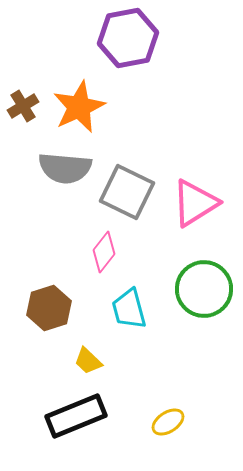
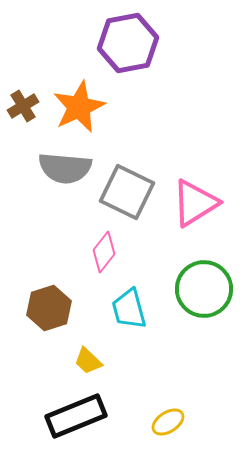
purple hexagon: moved 5 px down
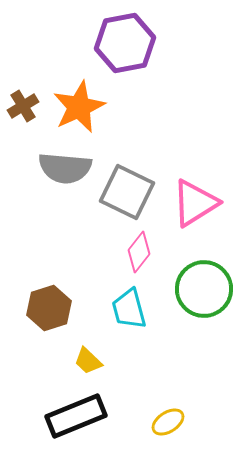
purple hexagon: moved 3 px left
pink diamond: moved 35 px right
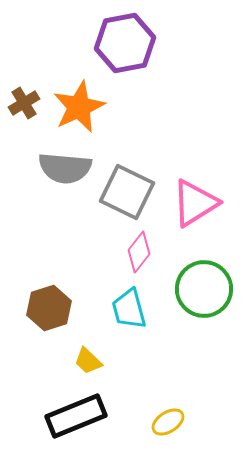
brown cross: moved 1 px right, 3 px up
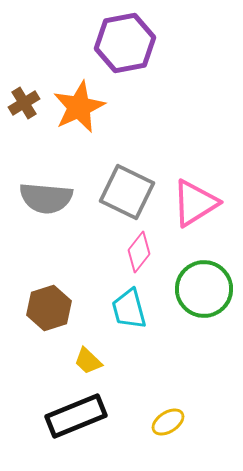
gray semicircle: moved 19 px left, 30 px down
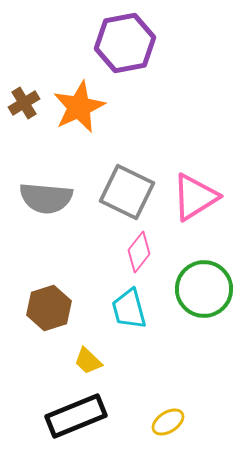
pink triangle: moved 6 px up
